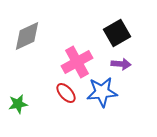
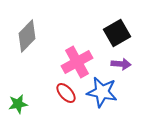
gray diamond: rotated 20 degrees counterclockwise
blue star: rotated 16 degrees clockwise
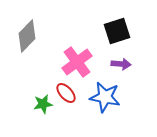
black square: moved 2 px up; rotated 12 degrees clockwise
pink cross: rotated 8 degrees counterclockwise
blue star: moved 3 px right, 5 px down
green star: moved 25 px right
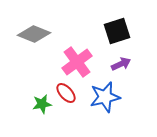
gray diamond: moved 7 px right, 2 px up; rotated 68 degrees clockwise
purple arrow: rotated 30 degrees counterclockwise
blue star: rotated 24 degrees counterclockwise
green star: moved 1 px left
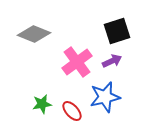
purple arrow: moved 9 px left, 3 px up
red ellipse: moved 6 px right, 18 px down
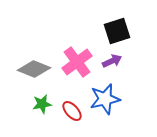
gray diamond: moved 35 px down
blue star: moved 2 px down
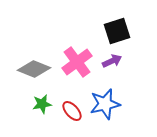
blue star: moved 5 px down
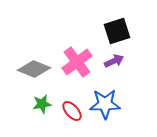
purple arrow: moved 2 px right
blue star: rotated 12 degrees clockwise
